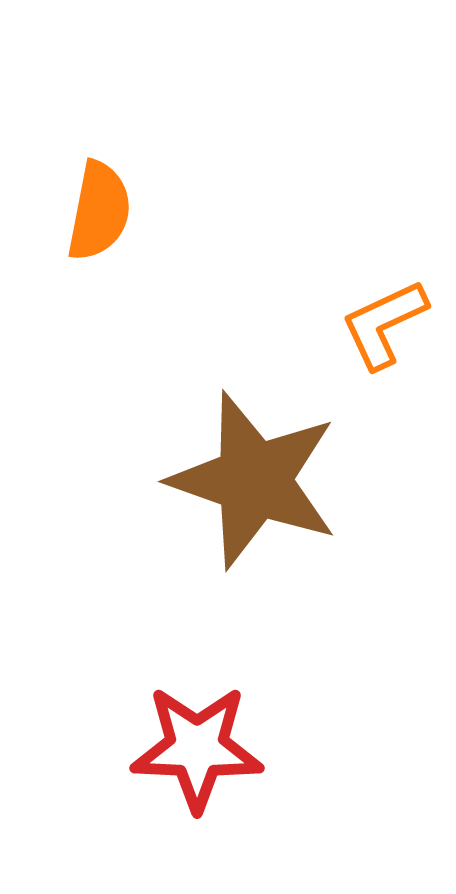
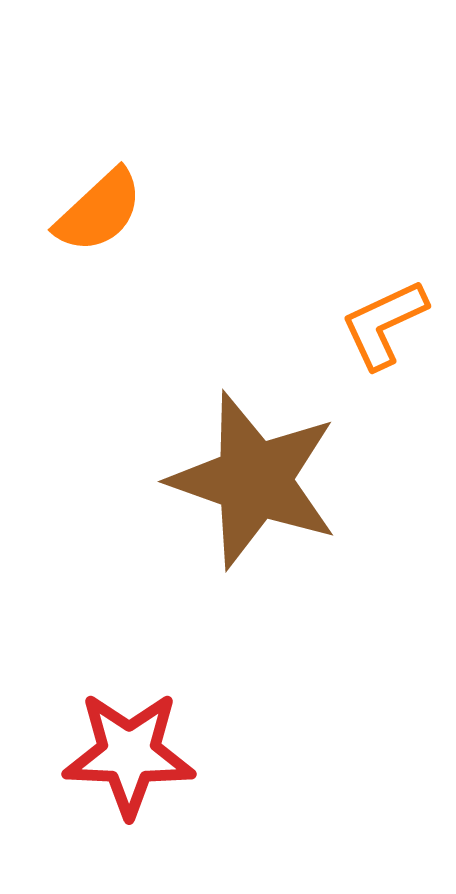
orange semicircle: rotated 36 degrees clockwise
red star: moved 68 px left, 6 px down
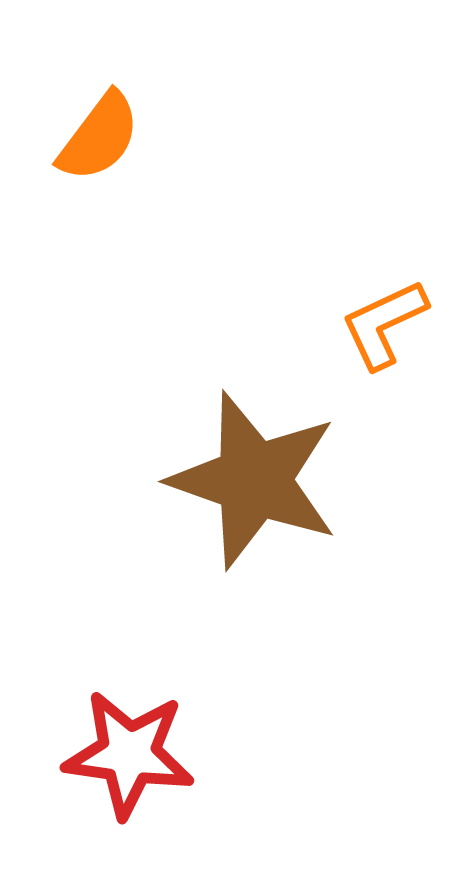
orange semicircle: moved 74 px up; rotated 10 degrees counterclockwise
red star: rotated 6 degrees clockwise
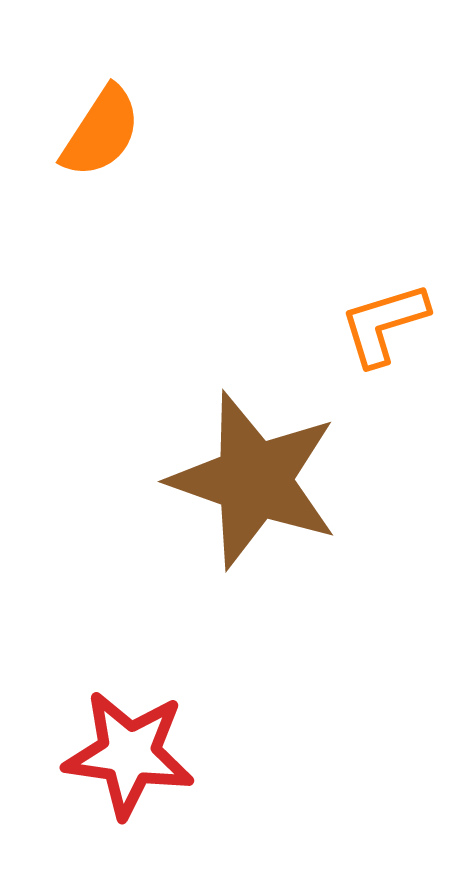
orange semicircle: moved 2 px right, 5 px up; rotated 4 degrees counterclockwise
orange L-shape: rotated 8 degrees clockwise
